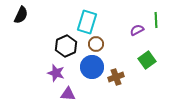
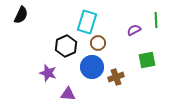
purple semicircle: moved 3 px left
brown circle: moved 2 px right, 1 px up
green square: rotated 24 degrees clockwise
purple star: moved 8 px left
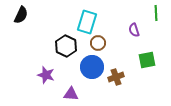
green line: moved 7 px up
purple semicircle: rotated 80 degrees counterclockwise
black hexagon: rotated 10 degrees counterclockwise
purple star: moved 2 px left, 2 px down
purple triangle: moved 3 px right
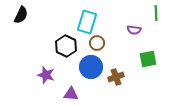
purple semicircle: rotated 64 degrees counterclockwise
brown circle: moved 1 px left
green square: moved 1 px right, 1 px up
blue circle: moved 1 px left
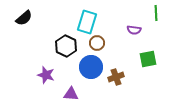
black semicircle: moved 3 px right, 3 px down; rotated 24 degrees clockwise
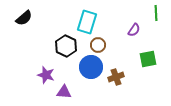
purple semicircle: rotated 64 degrees counterclockwise
brown circle: moved 1 px right, 2 px down
purple triangle: moved 7 px left, 2 px up
